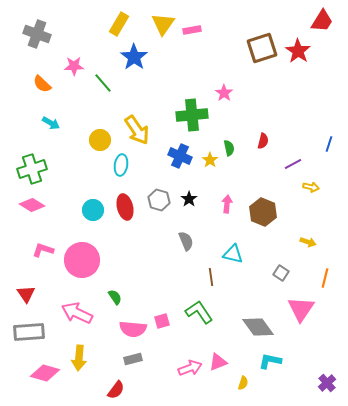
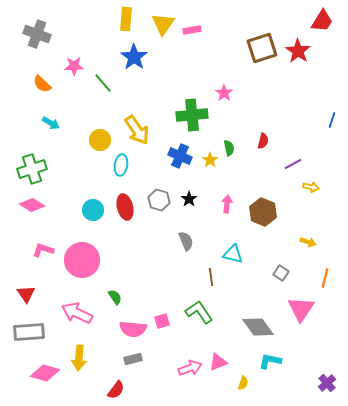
yellow rectangle at (119, 24): moved 7 px right, 5 px up; rotated 25 degrees counterclockwise
blue line at (329, 144): moved 3 px right, 24 px up
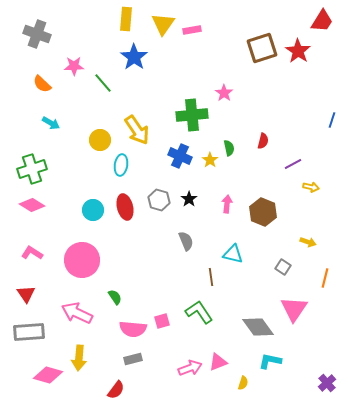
pink L-shape at (43, 250): moved 11 px left, 3 px down; rotated 15 degrees clockwise
gray square at (281, 273): moved 2 px right, 6 px up
pink triangle at (301, 309): moved 7 px left
pink diamond at (45, 373): moved 3 px right, 2 px down
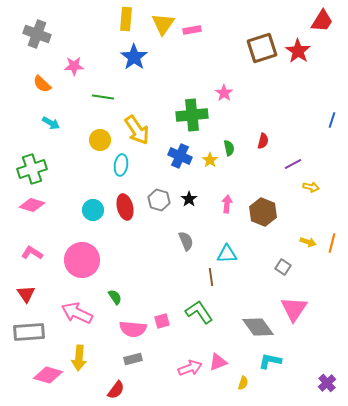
green line at (103, 83): moved 14 px down; rotated 40 degrees counterclockwise
pink diamond at (32, 205): rotated 15 degrees counterclockwise
cyan triangle at (233, 254): moved 6 px left; rotated 15 degrees counterclockwise
orange line at (325, 278): moved 7 px right, 35 px up
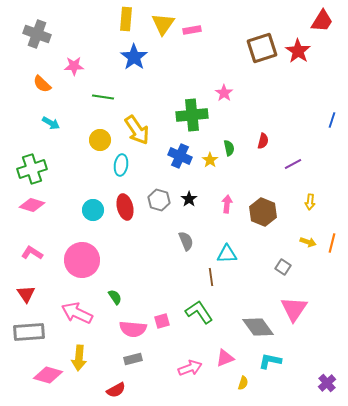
yellow arrow at (311, 187): moved 1 px left, 15 px down; rotated 84 degrees clockwise
pink triangle at (218, 362): moved 7 px right, 4 px up
red semicircle at (116, 390): rotated 24 degrees clockwise
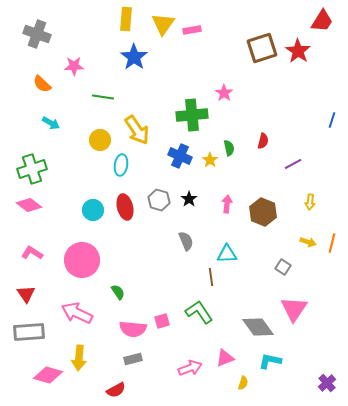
pink diamond at (32, 205): moved 3 px left; rotated 20 degrees clockwise
green semicircle at (115, 297): moved 3 px right, 5 px up
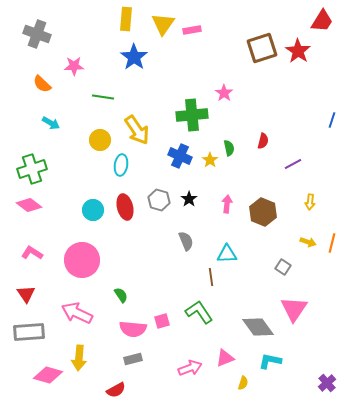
green semicircle at (118, 292): moved 3 px right, 3 px down
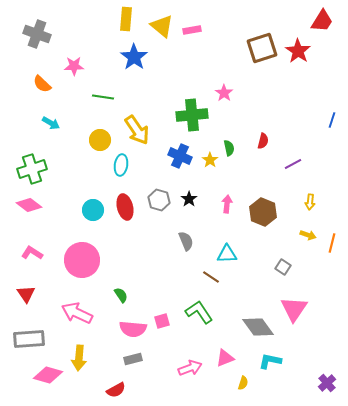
yellow triangle at (163, 24): moved 1 px left, 2 px down; rotated 25 degrees counterclockwise
yellow arrow at (308, 242): moved 7 px up
brown line at (211, 277): rotated 48 degrees counterclockwise
gray rectangle at (29, 332): moved 7 px down
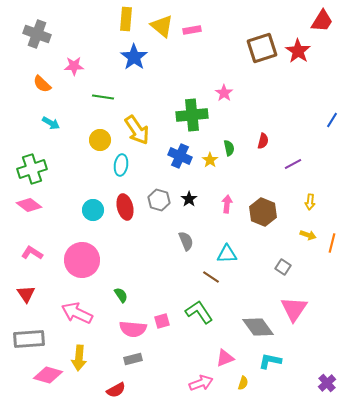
blue line at (332, 120): rotated 14 degrees clockwise
pink arrow at (190, 368): moved 11 px right, 15 px down
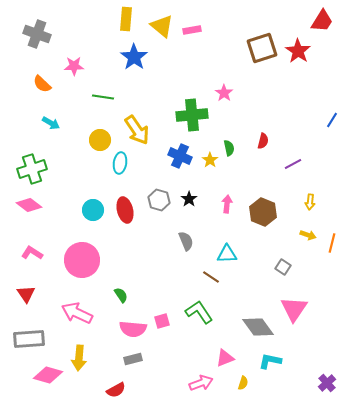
cyan ellipse at (121, 165): moved 1 px left, 2 px up
red ellipse at (125, 207): moved 3 px down
